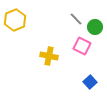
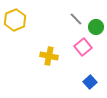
green circle: moved 1 px right
pink square: moved 1 px right, 1 px down; rotated 24 degrees clockwise
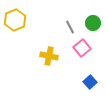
gray line: moved 6 px left, 8 px down; rotated 16 degrees clockwise
green circle: moved 3 px left, 4 px up
pink square: moved 1 px left, 1 px down
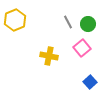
green circle: moved 5 px left, 1 px down
gray line: moved 2 px left, 5 px up
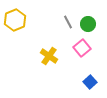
yellow cross: rotated 24 degrees clockwise
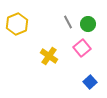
yellow hexagon: moved 2 px right, 4 px down
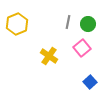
gray line: rotated 40 degrees clockwise
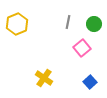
green circle: moved 6 px right
yellow cross: moved 5 px left, 22 px down
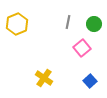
blue square: moved 1 px up
